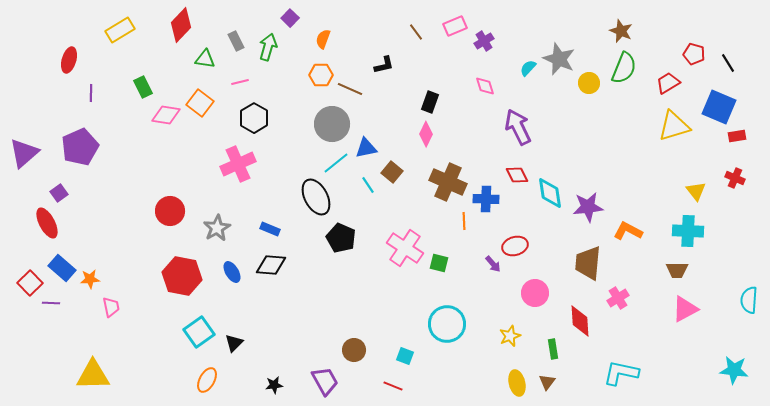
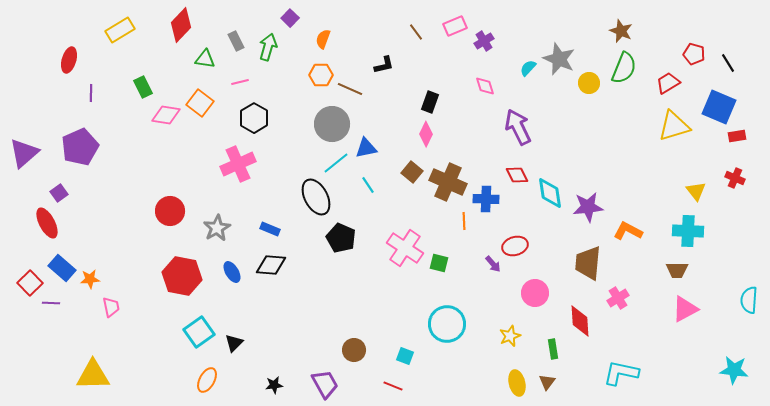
brown square at (392, 172): moved 20 px right
purple trapezoid at (325, 381): moved 3 px down
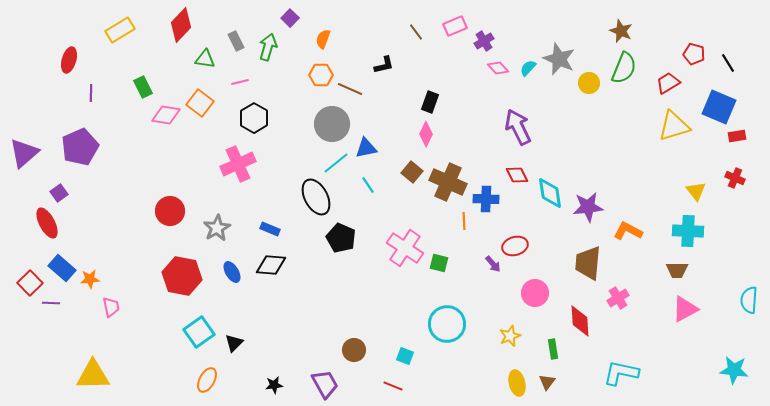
pink diamond at (485, 86): moved 13 px right, 18 px up; rotated 25 degrees counterclockwise
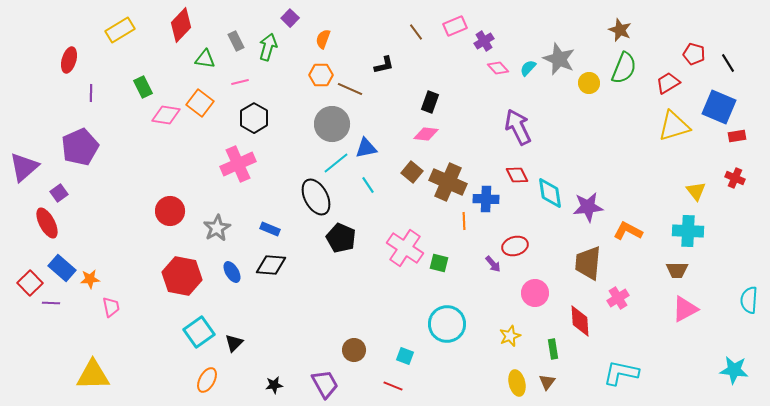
brown star at (621, 31): moved 1 px left, 1 px up
pink diamond at (426, 134): rotated 70 degrees clockwise
purple triangle at (24, 153): moved 14 px down
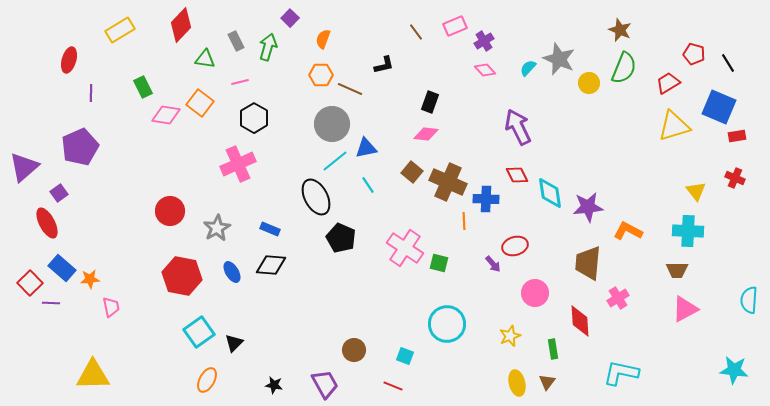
pink diamond at (498, 68): moved 13 px left, 2 px down
cyan line at (336, 163): moved 1 px left, 2 px up
black star at (274, 385): rotated 18 degrees clockwise
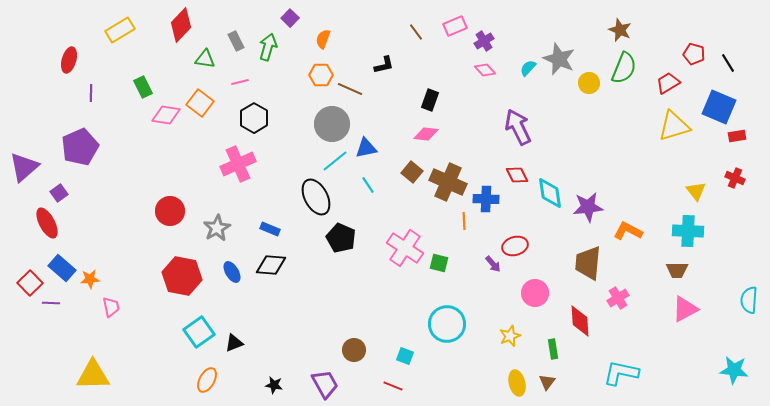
black rectangle at (430, 102): moved 2 px up
black triangle at (234, 343): rotated 24 degrees clockwise
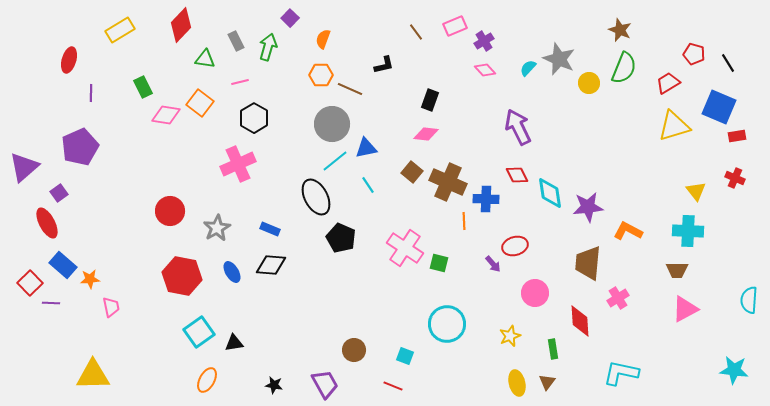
blue rectangle at (62, 268): moved 1 px right, 3 px up
black triangle at (234, 343): rotated 12 degrees clockwise
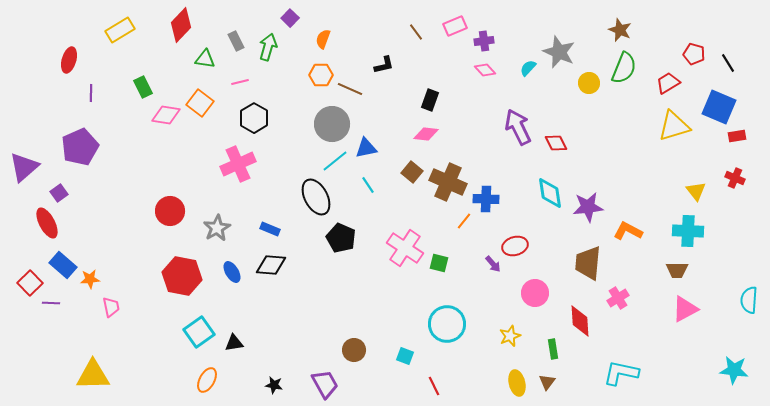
purple cross at (484, 41): rotated 24 degrees clockwise
gray star at (559, 59): moved 7 px up
red diamond at (517, 175): moved 39 px right, 32 px up
orange line at (464, 221): rotated 42 degrees clockwise
red line at (393, 386): moved 41 px right; rotated 42 degrees clockwise
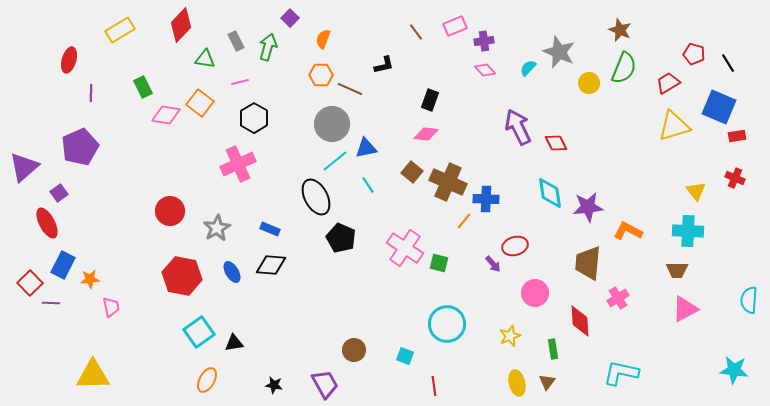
blue rectangle at (63, 265): rotated 76 degrees clockwise
red line at (434, 386): rotated 18 degrees clockwise
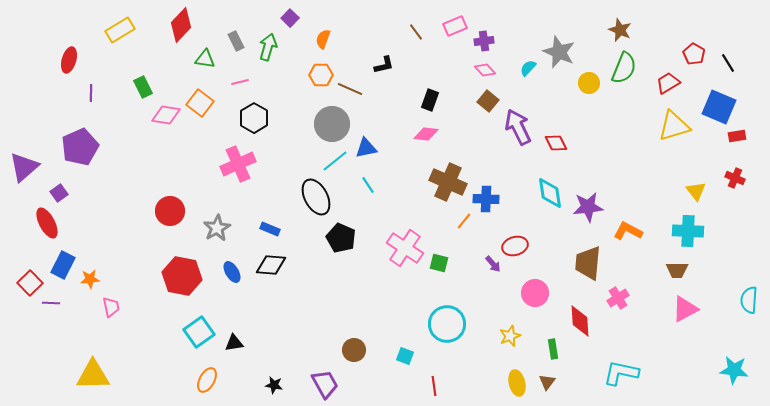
red pentagon at (694, 54): rotated 15 degrees clockwise
brown square at (412, 172): moved 76 px right, 71 px up
